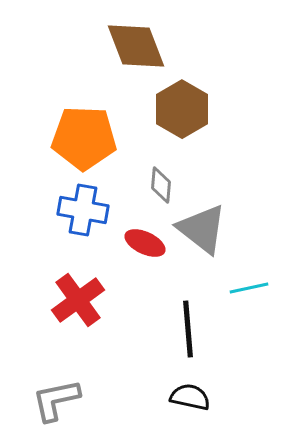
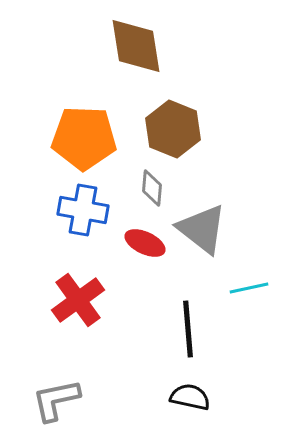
brown diamond: rotated 12 degrees clockwise
brown hexagon: moved 9 px left, 20 px down; rotated 8 degrees counterclockwise
gray diamond: moved 9 px left, 3 px down
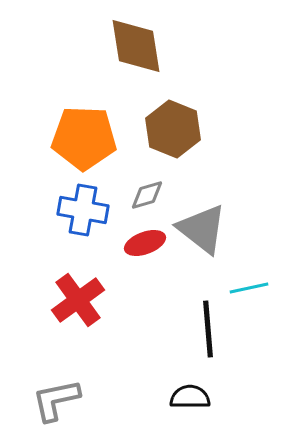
gray diamond: moved 5 px left, 7 px down; rotated 69 degrees clockwise
red ellipse: rotated 45 degrees counterclockwise
black line: moved 20 px right
black semicircle: rotated 12 degrees counterclockwise
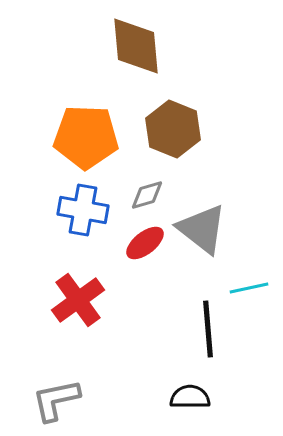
brown diamond: rotated 4 degrees clockwise
orange pentagon: moved 2 px right, 1 px up
red ellipse: rotated 18 degrees counterclockwise
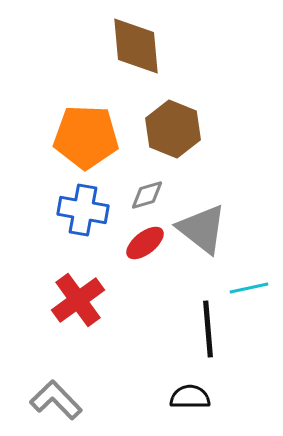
gray L-shape: rotated 58 degrees clockwise
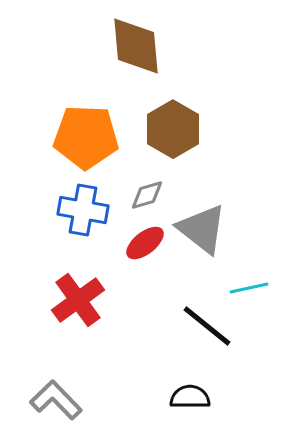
brown hexagon: rotated 8 degrees clockwise
black line: moved 1 px left, 3 px up; rotated 46 degrees counterclockwise
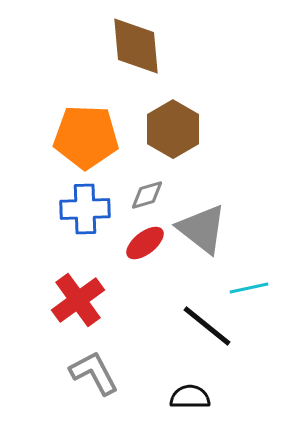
blue cross: moved 2 px right, 1 px up; rotated 12 degrees counterclockwise
gray L-shape: moved 38 px right, 27 px up; rotated 16 degrees clockwise
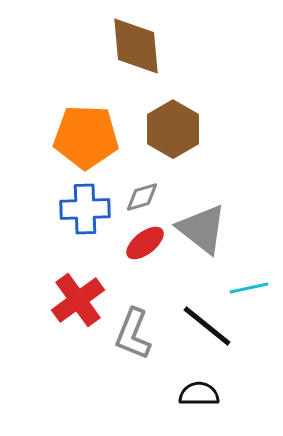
gray diamond: moved 5 px left, 2 px down
gray L-shape: moved 39 px right, 39 px up; rotated 130 degrees counterclockwise
black semicircle: moved 9 px right, 3 px up
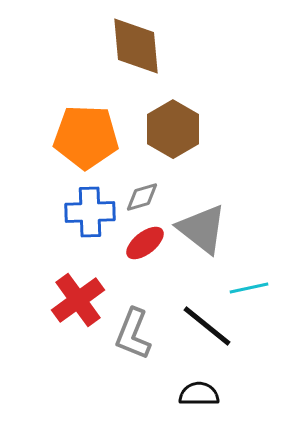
blue cross: moved 5 px right, 3 px down
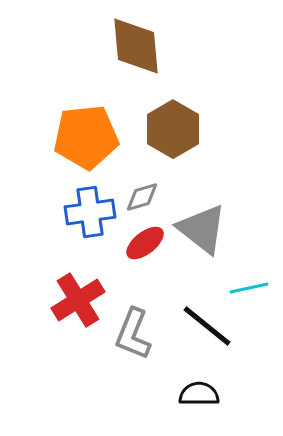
orange pentagon: rotated 8 degrees counterclockwise
blue cross: rotated 6 degrees counterclockwise
red cross: rotated 4 degrees clockwise
